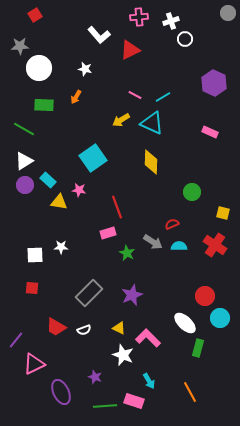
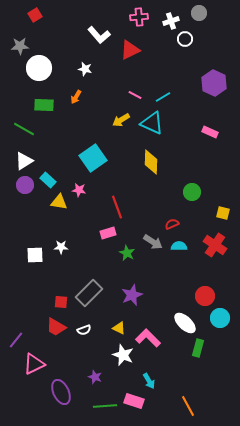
gray circle at (228, 13): moved 29 px left
red square at (32, 288): moved 29 px right, 14 px down
orange line at (190, 392): moved 2 px left, 14 px down
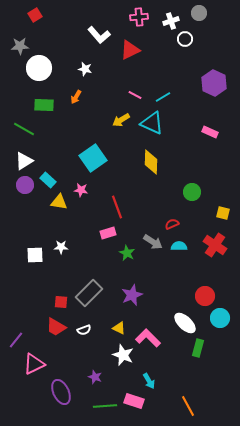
pink star at (79, 190): moved 2 px right
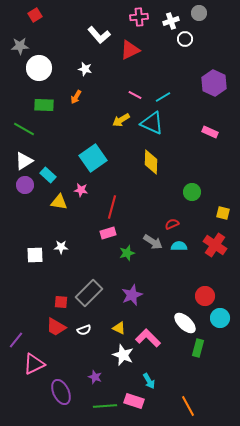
cyan rectangle at (48, 180): moved 5 px up
red line at (117, 207): moved 5 px left; rotated 35 degrees clockwise
green star at (127, 253): rotated 28 degrees clockwise
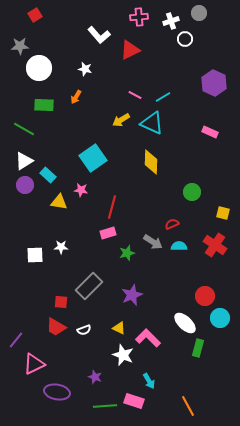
gray rectangle at (89, 293): moved 7 px up
purple ellipse at (61, 392): moved 4 px left; rotated 55 degrees counterclockwise
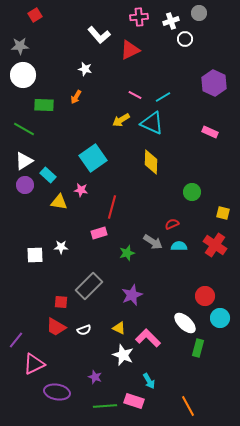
white circle at (39, 68): moved 16 px left, 7 px down
pink rectangle at (108, 233): moved 9 px left
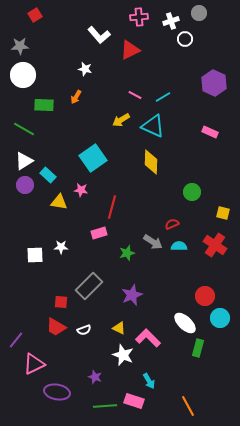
cyan triangle at (152, 123): moved 1 px right, 3 px down
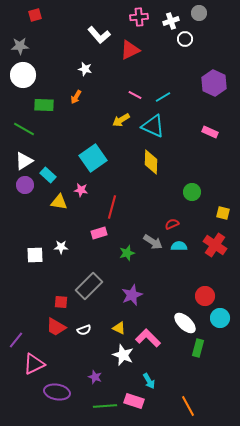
red square at (35, 15): rotated 16 degrees clockwise
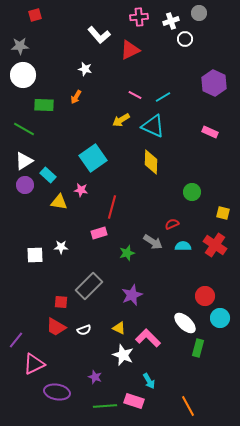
cyan semicircle at (179, 246): moved 4 px right
